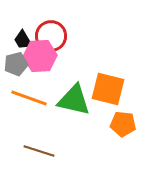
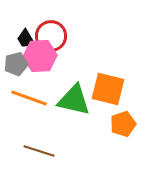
black trapezoid: moved 3 px right, 1 px up
orange pentagon: rotated 25 degrees counterclockwise
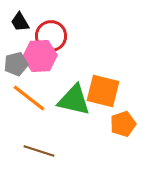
black trapezoid: moved 6 px left, 17 px up
orange square: moved 5 px left, 2 px down
orange line: rotated 18 degrees clockwise
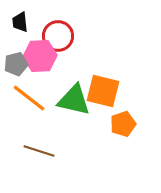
black trapezoid: rotated 25 degrees clockwise
red circle: moved 7 px right
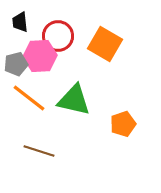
orange square: moved 2 px right, 47 px up; rotated 16 degrees clockwise
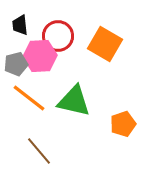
black trapezoid: moved 3 px down
green triangle: moved 1 px down
brown line: rotated 32 degrees clockwise
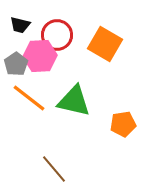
black trapezoid: rotated 70 degrees counterclockwise
red circle: moved 1 px left, 1 px up
gray pentagon: rotated 20 degrees counterclockwise
orange pentagon: rotated 10 degrees clockwise
brown line: moved 15 px right, 18 px down
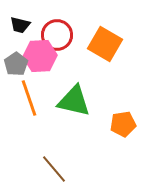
orange line: rotated 33 degrees clockwise
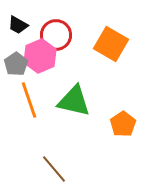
black trapezoid: moved 2 px left; rotated 15 degrees clockwise
red circle: moved 1 px left
orange square: moved 6 px right
pink hexagon: rotated 20 degrees counterclockwise
orange line: moved 2 px down
orange pentagon: rotated 25 degrees counterclockwise
